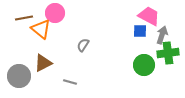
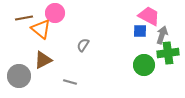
brown triangle: moved 3 px up
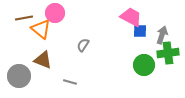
pink trapezoid: moved 18 px left, 1 px down
brown triangle: rotated 48 degrees clockwise
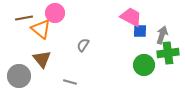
brown triangle: moved 1 px left, 1 px up; rotated 30 degrees clockwise
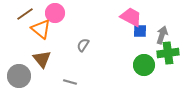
brown line: moved 1 px right, 4 px up; rotated 24 degrees counterclockwise
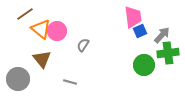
pink circle: moved 2 px right, 18 px down
pink trapezoid: moved 2 px right; rotated 55 degrees clockwise
blue square: rotated 24 degrees counterclockwise
gray arrow: rotated 24 degrees clockwise
gray circle: moved 1 px left, 3 px down
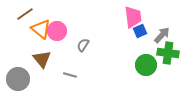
green cross: rotated 15 degrees clockwise
green circle: moved 2 px right
gray line: moved 7 px up
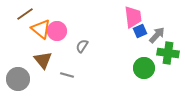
gray arrow: moved 5 px left
gray semicircle: moved 1 px left, 1 px down
brown triangle: moved 1 px right, 1 px down
green circle: moved 2 px left, 3 px down
gray line: moved 3 px left
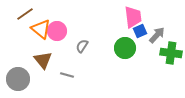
green cross: moved 3 px right
green circle: moved 19 px left, 20 px up
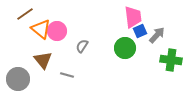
green cross: moved 7 px down
